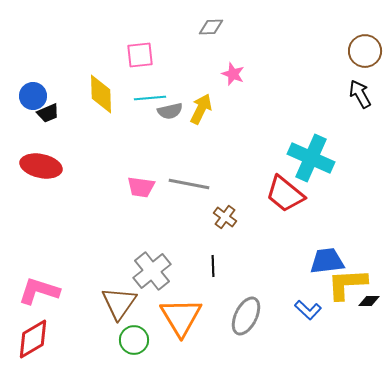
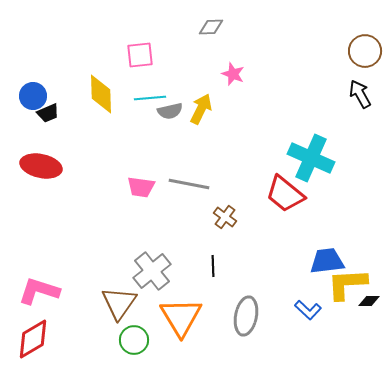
gray ellipse: rotated 15 degrees counterclockwise
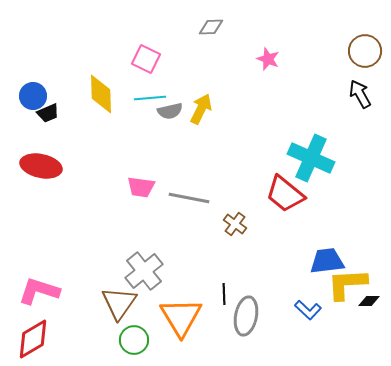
pink square: moved 6 px right, 4 px down; rotated 32 degrees clockwise
pink star: moved 35 px right, 15 px up
gray line: moved 14 px down
brown cross: moved 10 px right, 7 px down
black line: moved 11 px right, 28 px down
gray cross: moved 8 px left
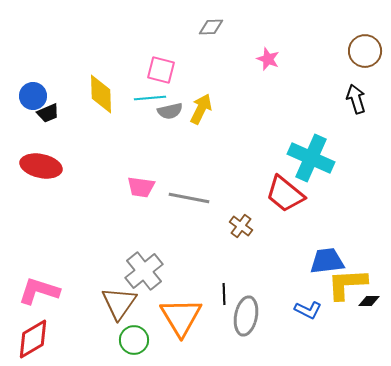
pink square: moved 15 px right, 11 px down; rotated 12 degrees counterclockwise
black arrow: moved 4 px left, 5 px down; rotated 12 degrees clockwise
brown cross: moved 6 px right, 2 px down
blue L-shape: rotated 16 degrees counterclockwise
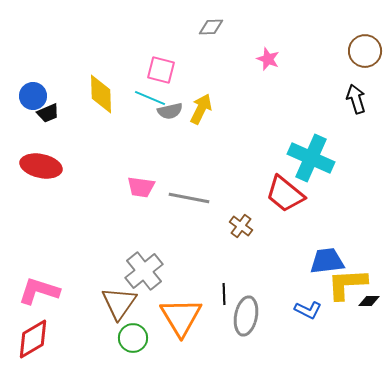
cyan line: rotated 28 degrees clockwise
green circle: moved 1 px left, 2 px up
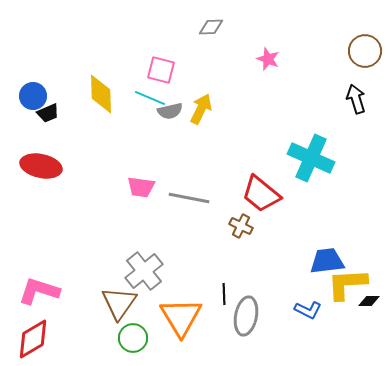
red trapezoid: moved 24 px left
brown cross: rotated 10 degrees counterclockwise
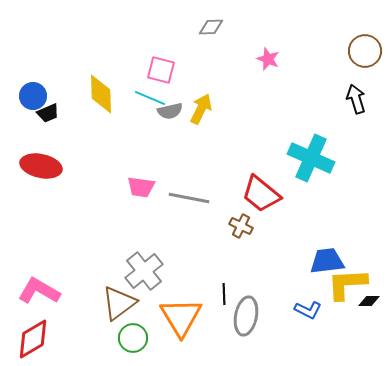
pink L-shape: rotated 12 degrees clockwise
brown triangle: rotated 18 degrees clockwise
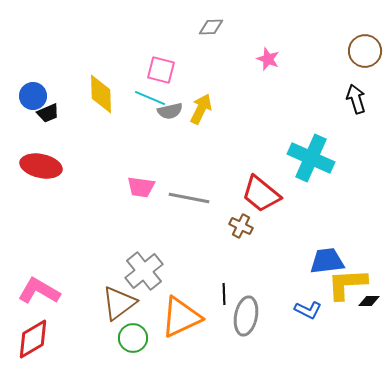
orange triangle: rotated 36 degrees clockwise
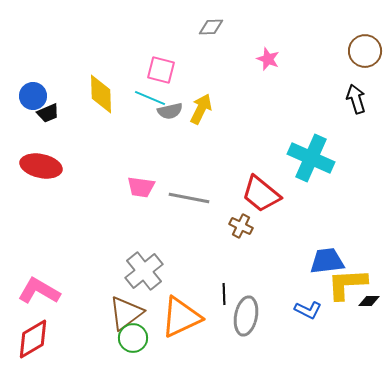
brown triangle: moved 7 px right, 10 px down
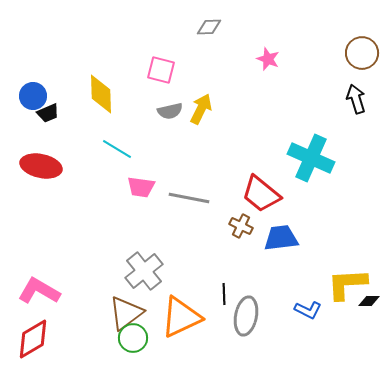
gray diamond: moved 2 px left
brown circle: moved 3 px left, 2 px down
cyan line: moved 33 px left, 51 px down; rotated 8 degrees clockwise
blue trapezoid: moved 46 px left, 23 px up
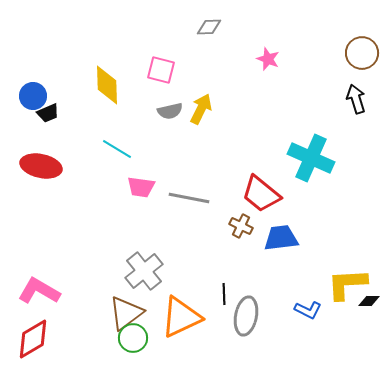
yellow diamond: moved 6 px right, 9 px up
